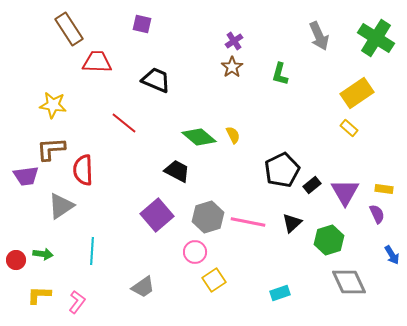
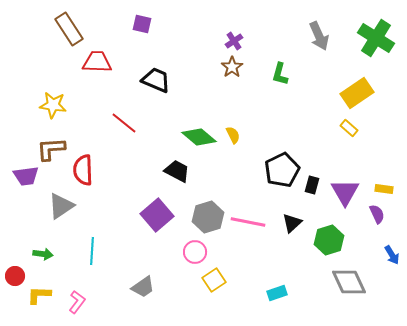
black rectangle at (312, 185): rotated 36 degrees counterclockwise
red circle at (16, 260): moved 1 px left, 16 px down
cyan rectangle at (280, 293): moved 3 px left
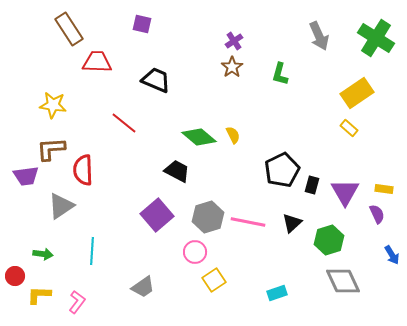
gray diamond at (349, 282): moved 6 px left, 1 px up
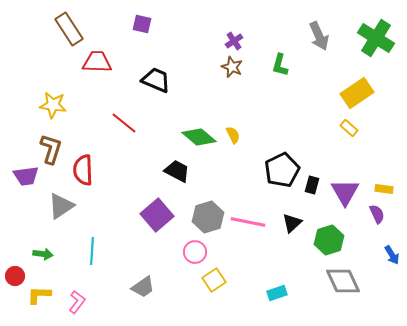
brown star at (232, 67): rotated 15 degrees counterclockwise
green L-shape at (280, 74): moved 9 px up
brown L-shape at (51, 149): rotated 112 degrees clockwise
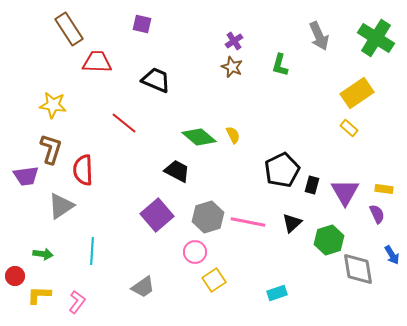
gray diamond at (343, 281): moved 15 px right, 12 px up; rotated 15 degrees clockwise
